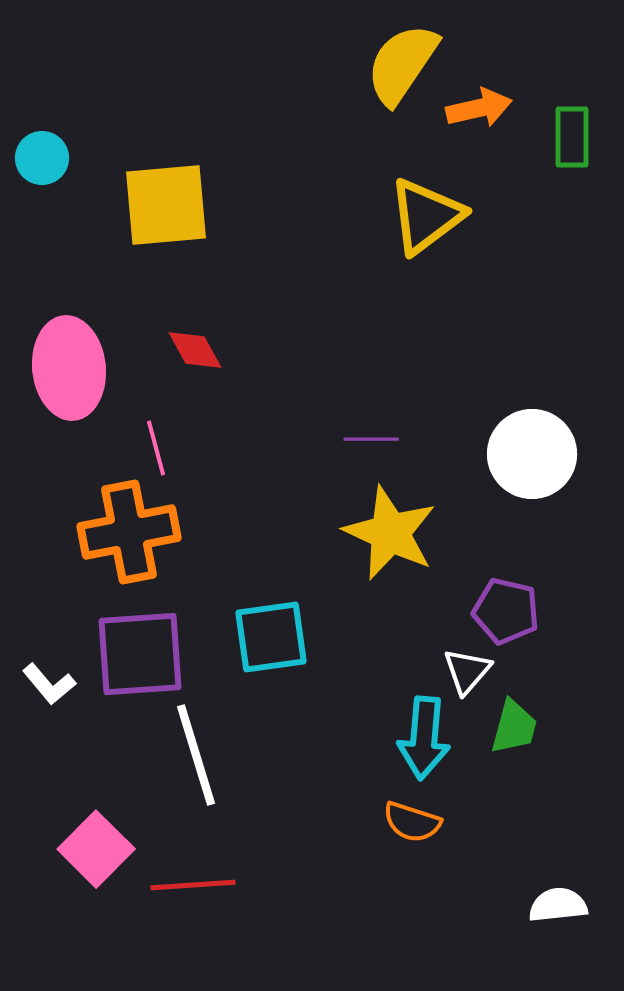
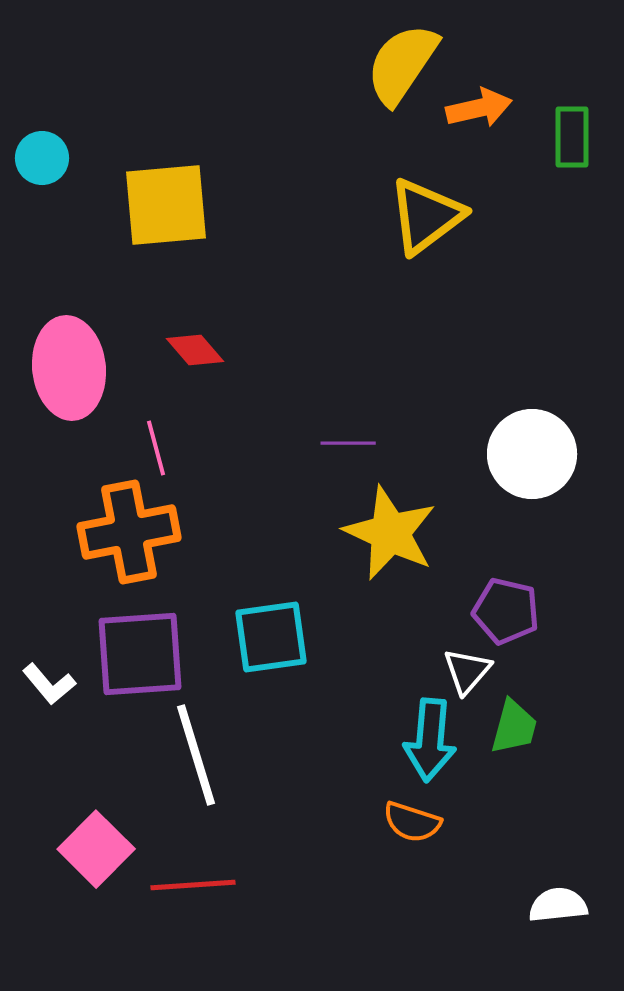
red diamond: rotated 12 degrees counterclockwise
purple line: moved 23 px left, 4 px down
cyan arrow: moved 6 px right, 2 px down
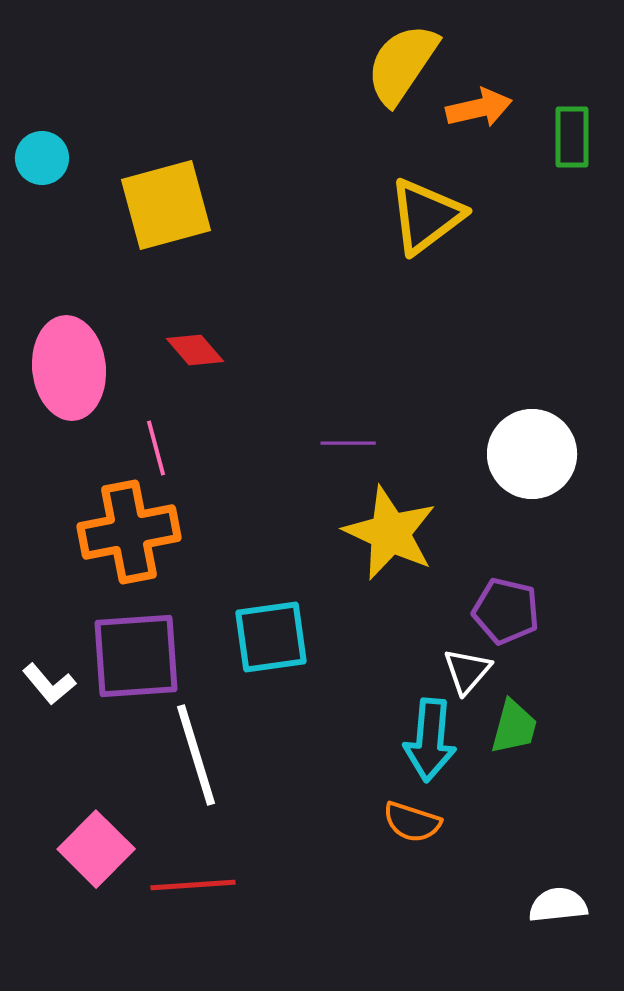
yellow square: rotated 10 degrees counterclockwise
purple square: moved 4 px left, 2 px down
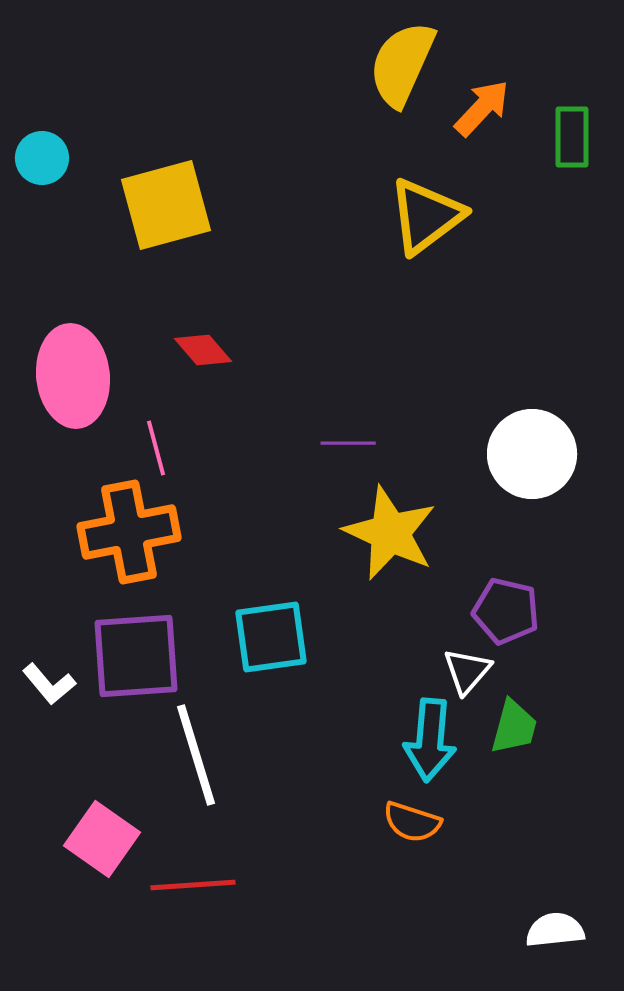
yellow semicircle: rotated 10 degrees counterclockwise
orange arrow: moved 3 px right; rotated 34 degrees counterclockwise
red diamond: moved 8 px right
pink ellipse: moved 4 px right, 8 px down
pink square: moved 6 px right, 10 px up; rotated 10 degrees counterclockwise
white semicircle: moved 3 px left, 25 px down
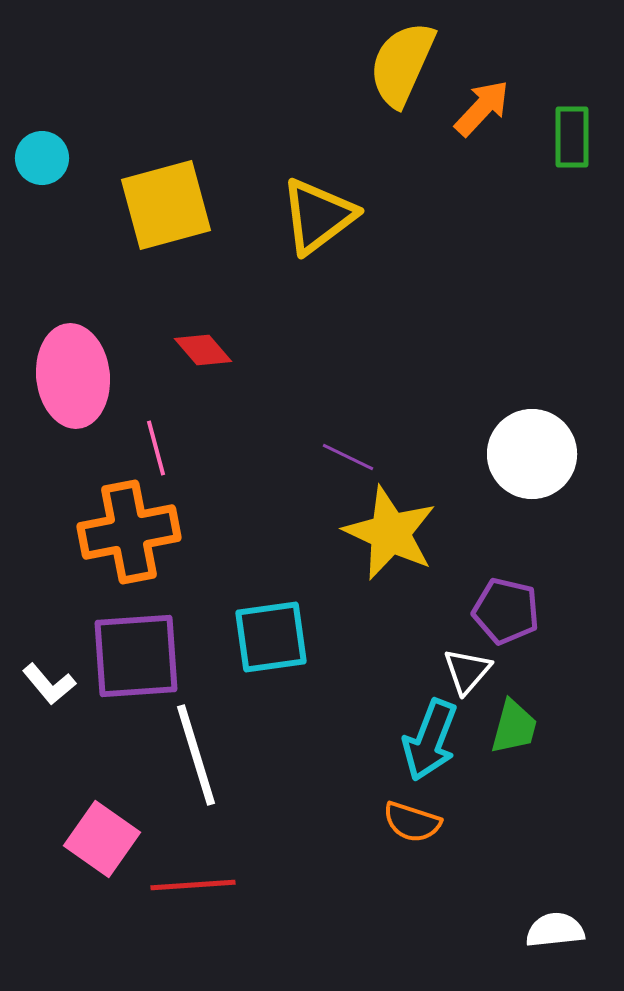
yellow triangle: moved 108 px left
purple line: moved 14 px down; rotated 26 degrees clockwise
cyan arrow: rotated 16 degrees clockwise
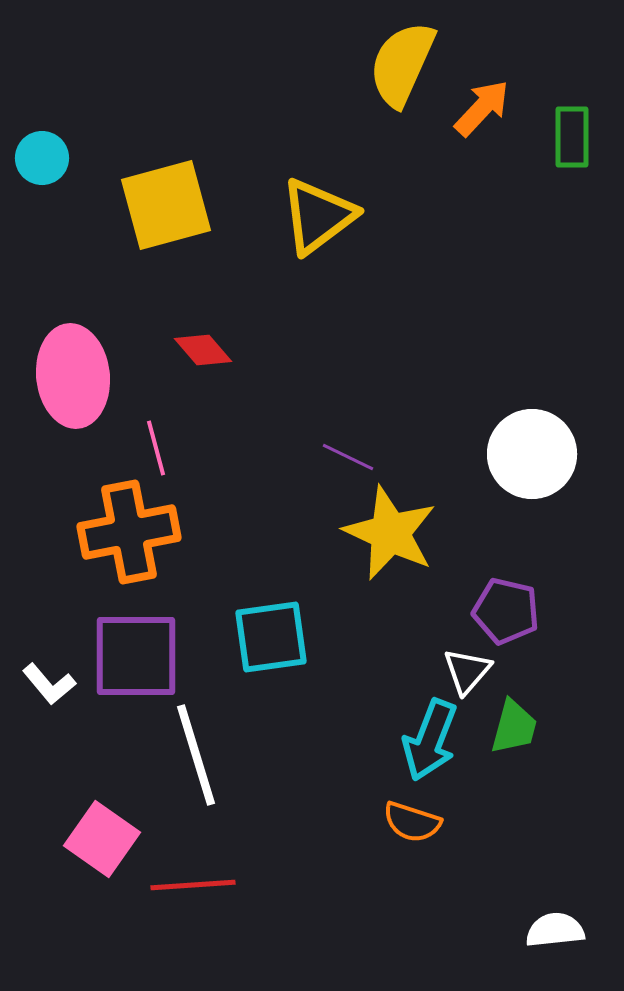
purple square: rotated 4 degrees clockwise
